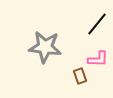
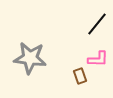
gray star: moved 15 px left, 11 px down
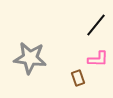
black line: moved 1 px left, 1 px down
brown rectangle: moved 2 px left, 2 px down
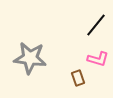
pink L-shape: rotated 15 degrees clockwise
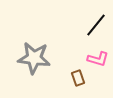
gray star: moved 4 px right
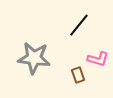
black line: moved 17 px left
brown rectangle: moved 3 px up
